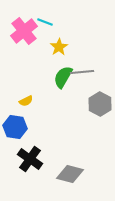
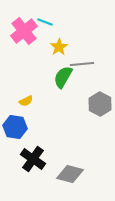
gray line: moved 8 px up
black cross: moved 3 px right
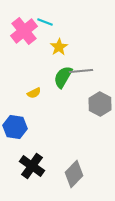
gray line: moved 1 px left, 7 px down
yellow semicircle: moved 8 px right, 8 px up
black cross: moved 1 px left, 7 px down
gray diamond: moved 4 px right; rotated 60 degrees counterclockwise
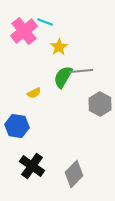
blue hexagon: moved 2 px right, 1 px up
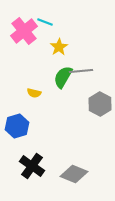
yellow semicircle: rotated 40 degrees clockwise
blue hexagon: rotated 25 degrees counterclockwise
gray diamond: rotated 68 degrees clockwise
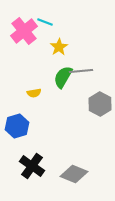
yellow semicircle: rotated 24 degrees counterclockwise
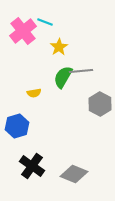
pink cross: moved 1 px left
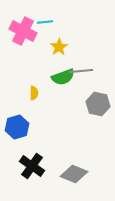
cyan line: rotated 28 degrees counterclockwise
pink cross: rotated 24 degrees counterclockwise
green semicircle: rotated 140 degrees counterclockwise
yellow semicircle: rotated 80 degrees counterclockwise
gray hexagon: moved 2 px left; rotated 15 degrees counterclockwise
blue hexagon: moved 1 px down
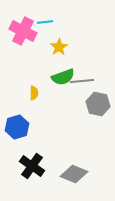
gray line: moved 1 px right, 10 px down
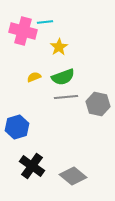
pink cross: rotated 12 degrees counterclockwise
gray line: moved 16 px left, 16 px down
yellow semicircle: moved 16 px up; rotated 112 degrees counterclockwise
gray diamond: moved 1 px left, 2 px down; rotated 16 degrees clockwise
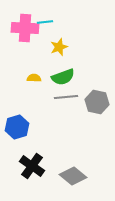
pink cross: moved 2 px right, 3 px up; rotated 12 degrees counterclockwise
yellow star: rotated 12 degrees clockwise
yellow semicircle: moved 1 px down; rotated 24 degrees clockwise
gray hexagon: moved 1 px left, 2 px up
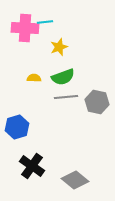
gray diamond: moved 2 px right, 4 px down
